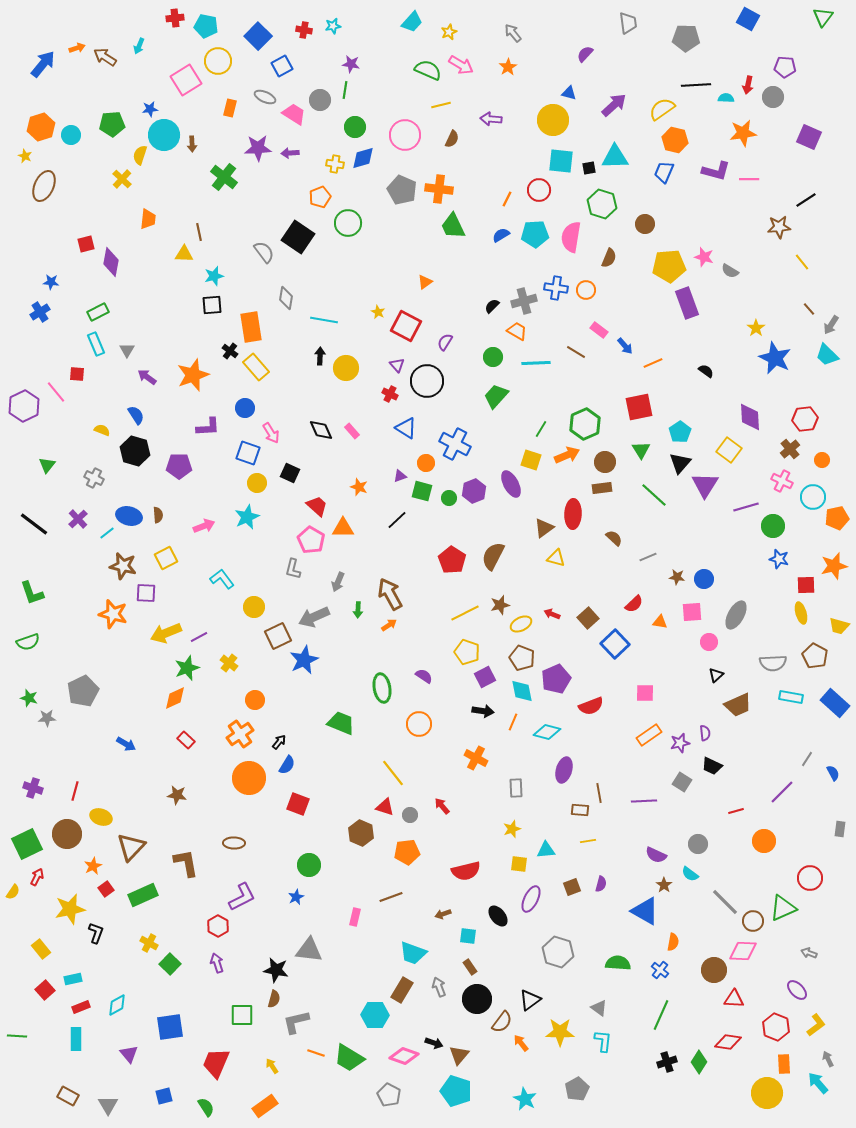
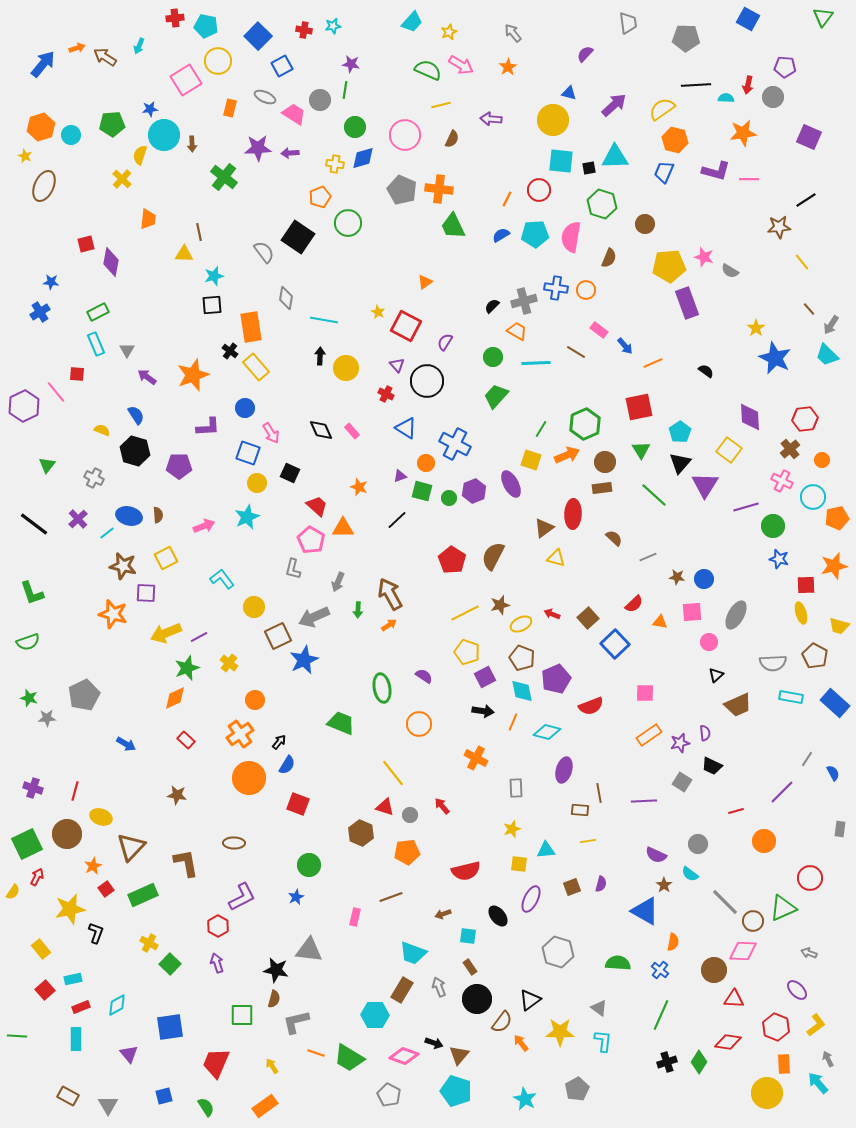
red cross at (390, 394): moved 4 px left
gray pentagon at (83, 691): moved 1 px right, 4 px down
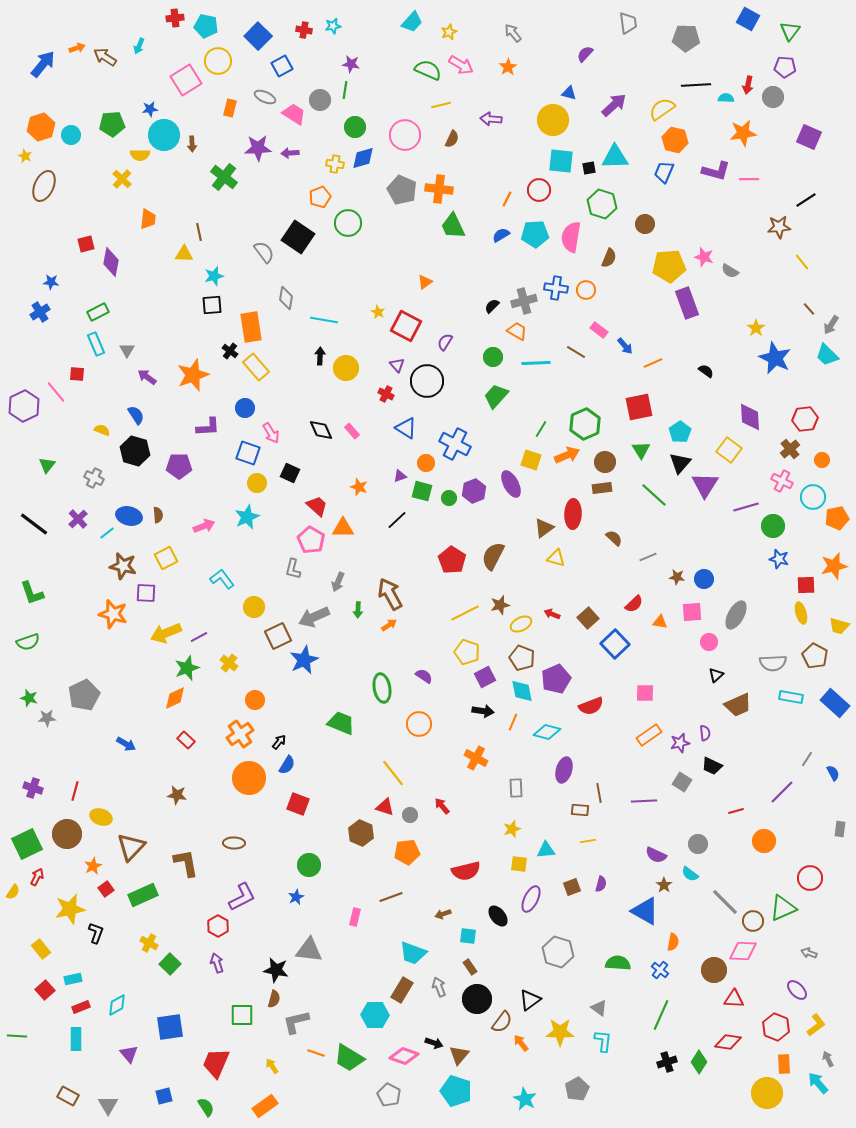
green triangle at (823, 17): moved 33 px left, 14 px down
yellow semicircle at (140, 155): rotated 108 degrees counterclockwise
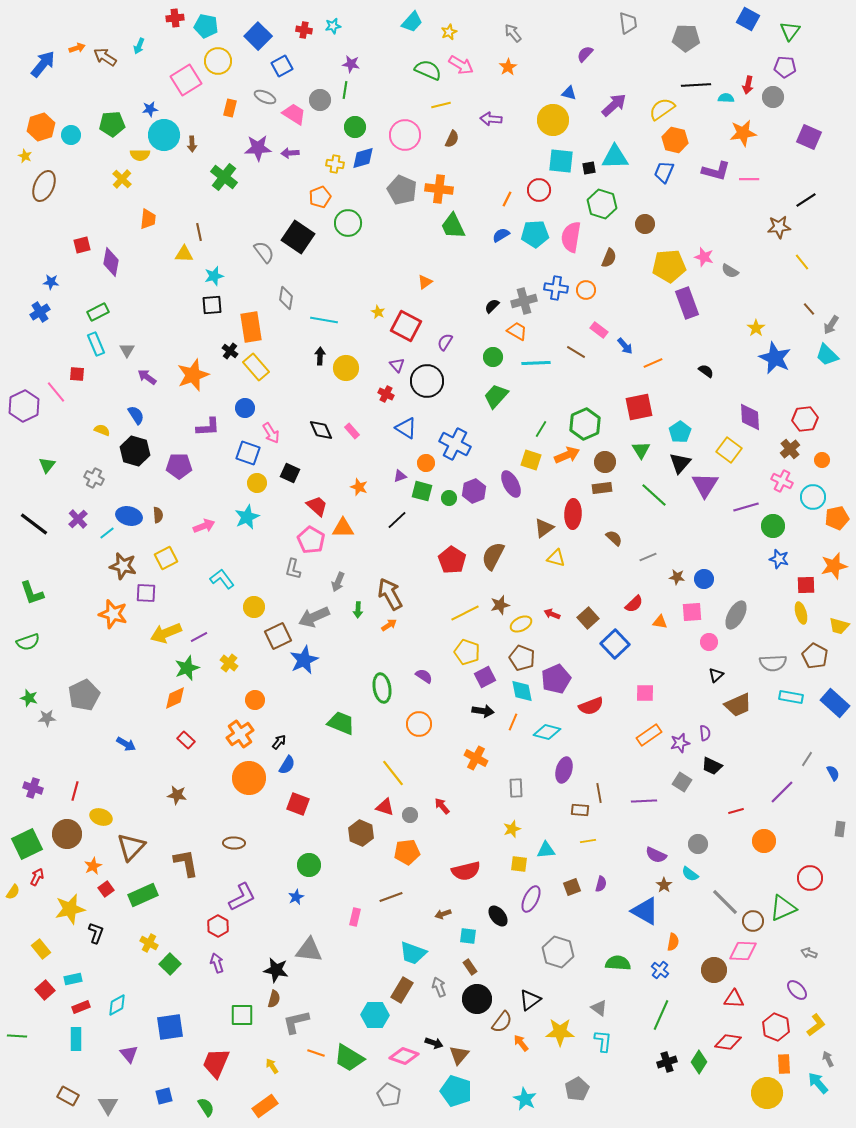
red square at (86, 244): moved 4 px left, 1 px down
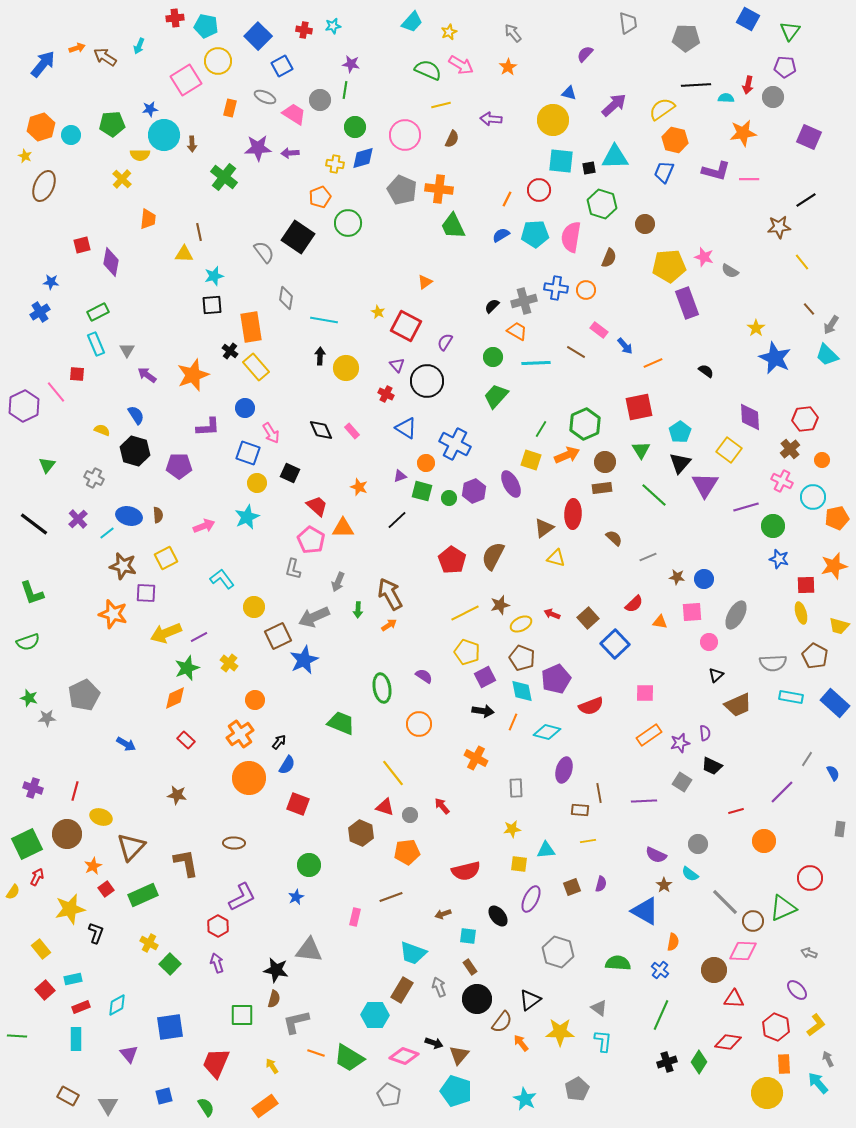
purple arrow at (147, 377): moved 2 px up
yellow star at (512, 829): rotated 12 degrees clockwise
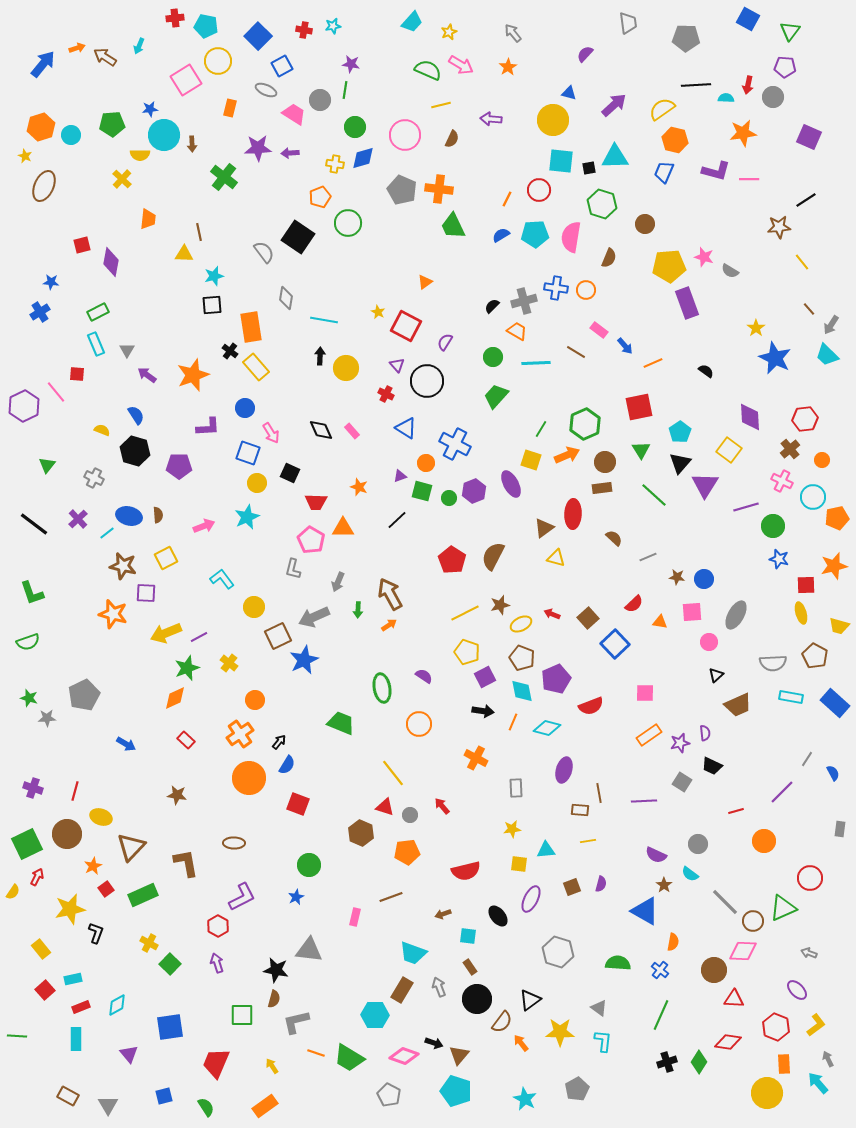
gray ellipse at (265, 97): moved 1 px right, 7 px up
red trapezoid at (317, 506): moved 1 px left, 4 px up; rotated 140 degrees clockwise
cyan diamond at (547, 732): moved 4 px up
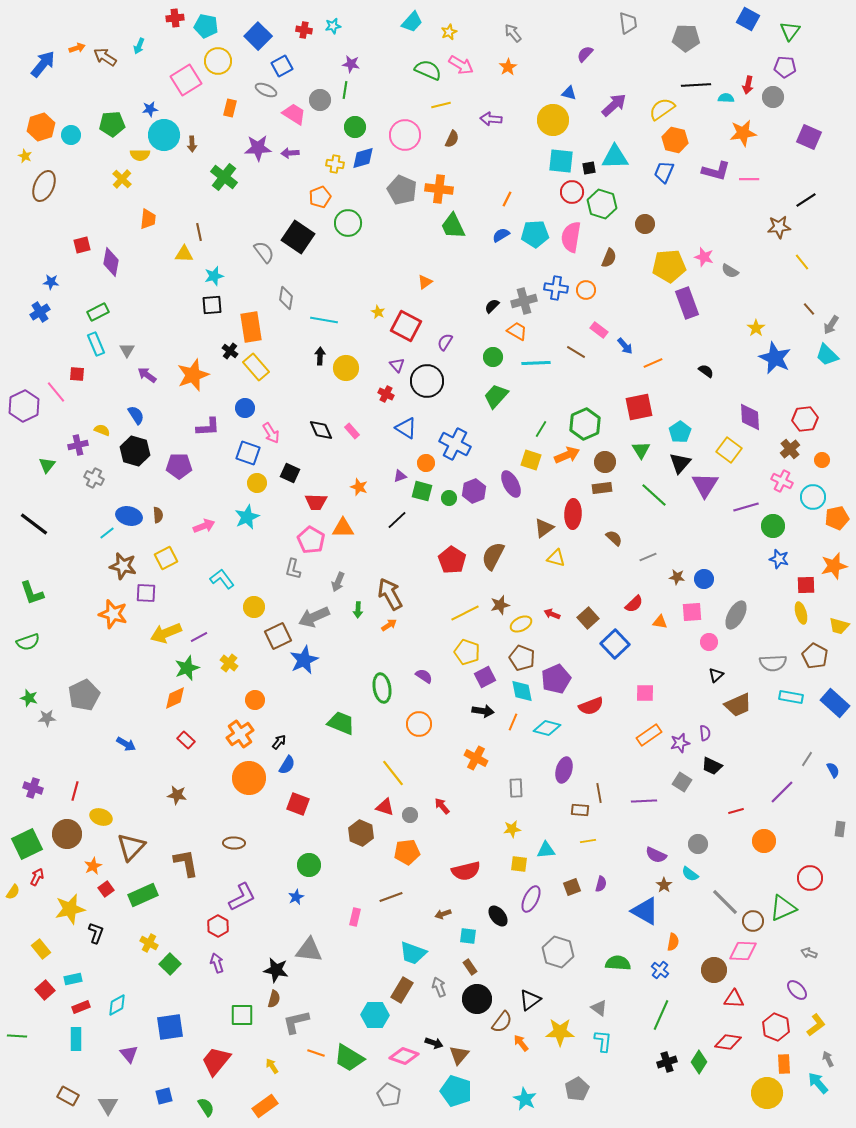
red circle at (539, 190): moved 33 px right, 2 px down
purple cross at (78, 519): moved 74 px up; rotated 30 degrees clockwise
blue semicircle at (833, 773): moved 3 px up
red trapezoid at (216, 1063): moved 2 px up; rotated 16 degrees clockwise
